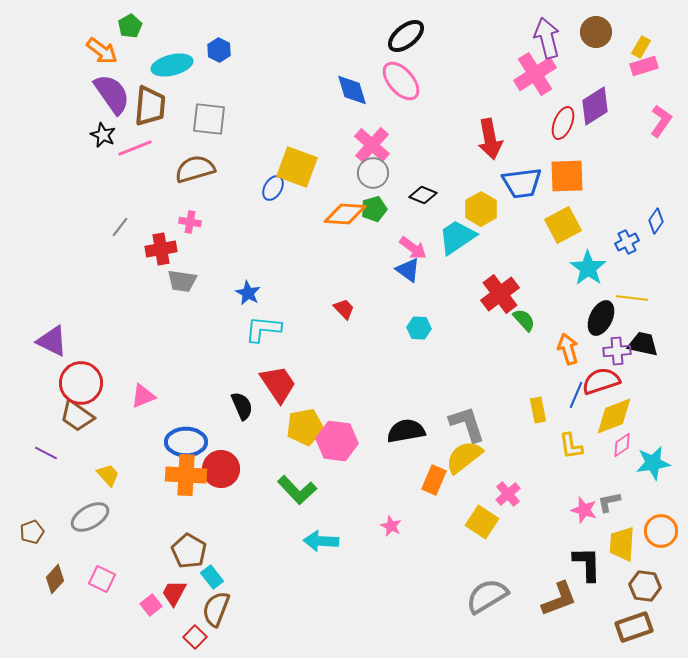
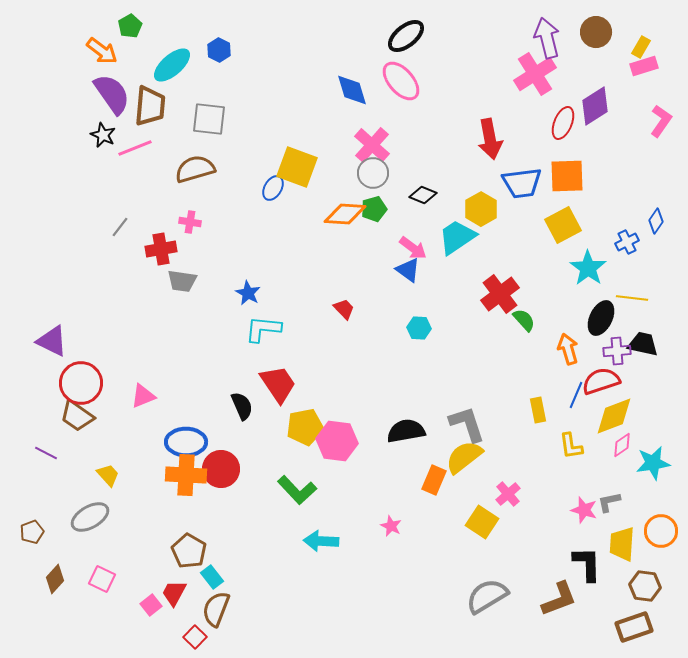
cyan ellipse at (172, 65): rotated 27 degrees counterclockwise
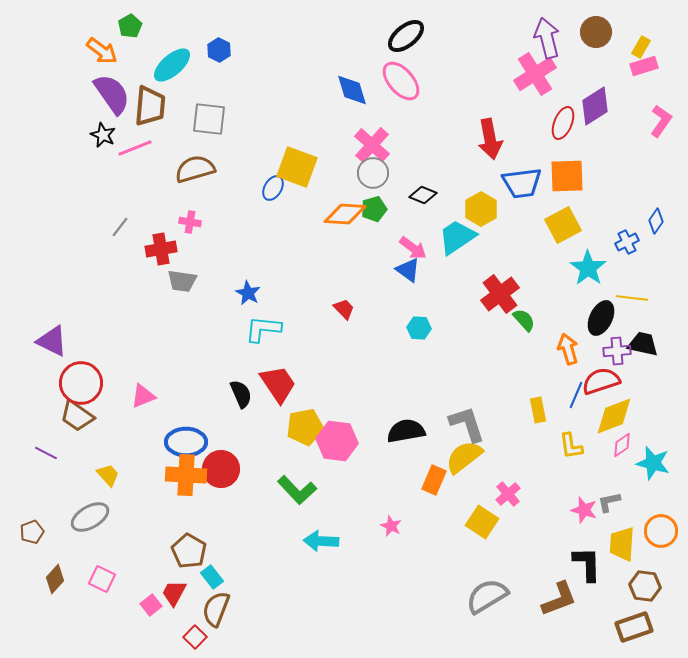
black semicircle at (242, 406): moved 1 px left, 12 px up
cyan star at (653, 463): rotated 24 degrees clockwise
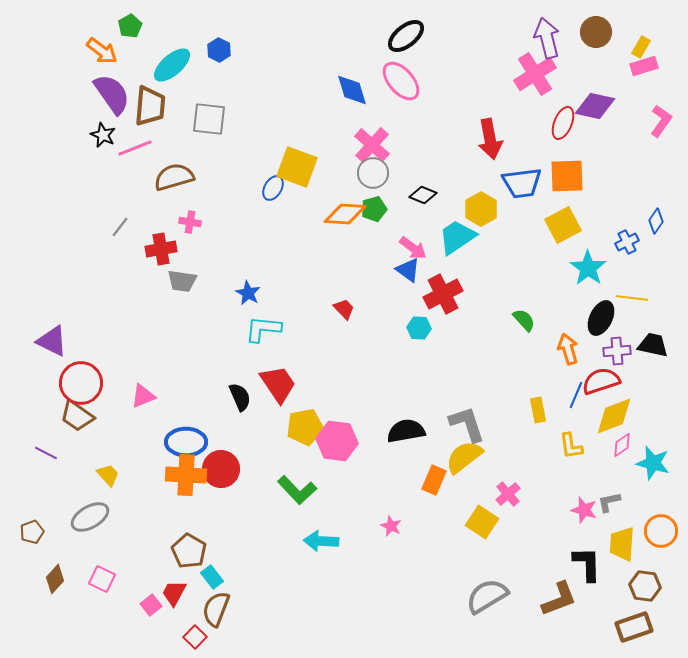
purple diamond at (595, 106): rotated 45 degrees clockwise
brown semicircle at (195, 169): moved 21 px left, 8 px down
red cross at (500, 294): moved 57 px left; rotated 9 degrees clockwise
black trapezoid at (643, 344): moved 10 px right, 1 px down
black semicircle at (241, 394): moved 1 px left, 3 px down
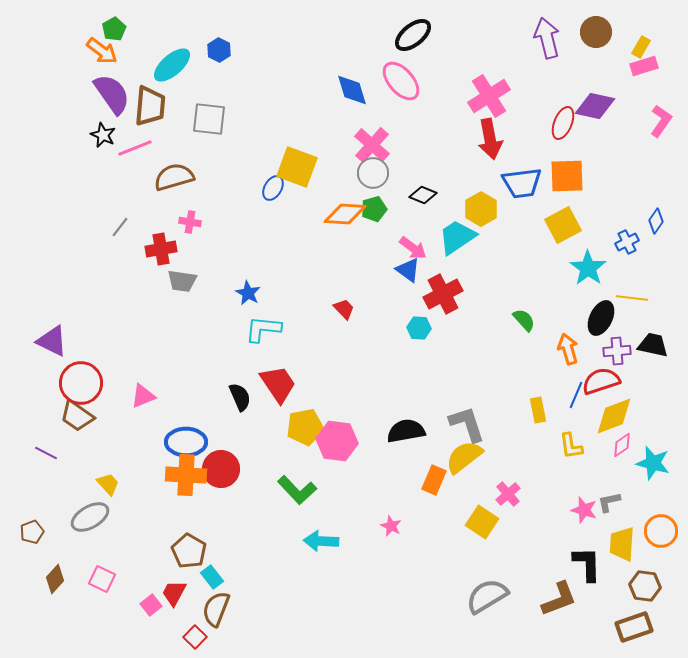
green pentagon at (130, 26): moved 16 px left, 3 px down
black ellipse at (406, 36): moved 7 px right, 1 px up
pink cross at (535, 74): moved 46 px left, 22 px down
yellow trapezoid at (108, 475): moved 9 px down
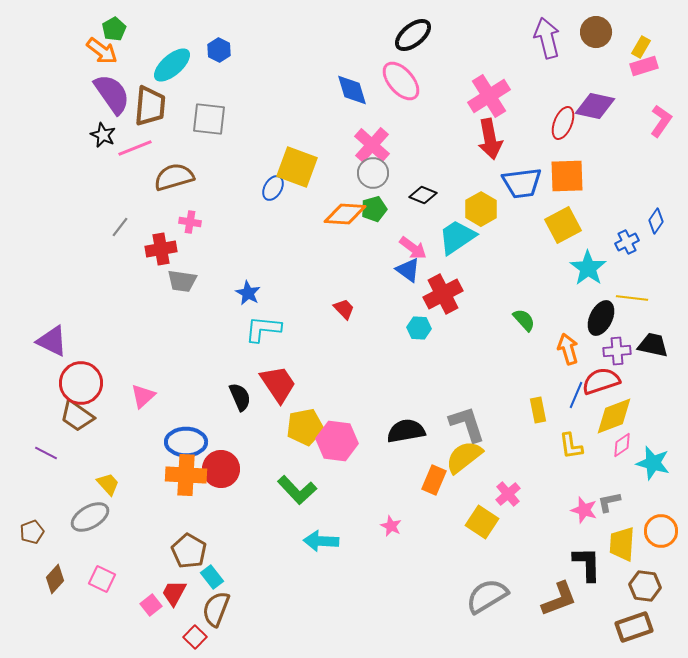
pink triangle at (143, 396): rotated 20 degrees counterclockwise
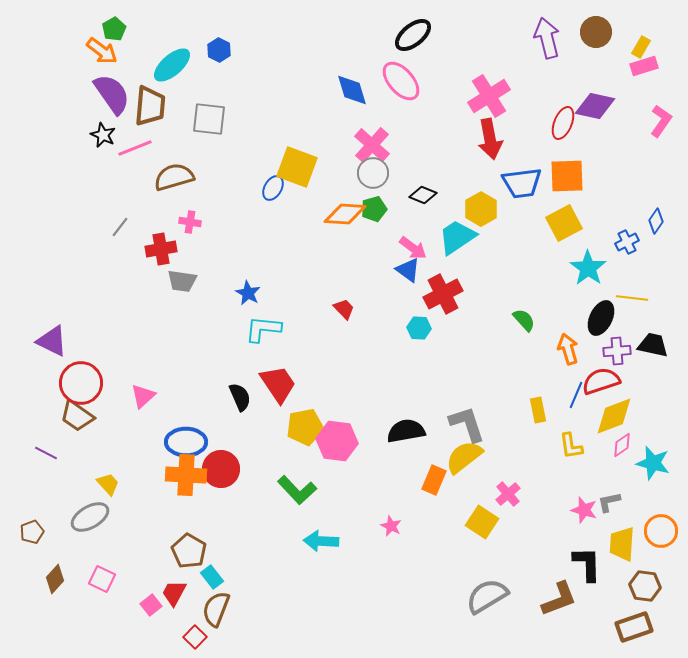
yellow square at (563, 225): moved 1 px right, 2 px up
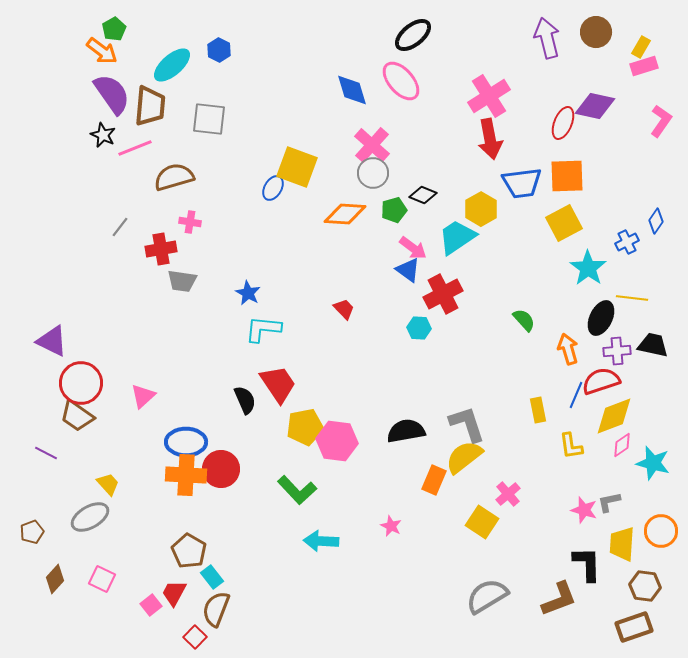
green pentagon at (374, 209): moved 20 px right, 1 px down
black semicircle at (240, 397): moved 5 px right, 3 px down
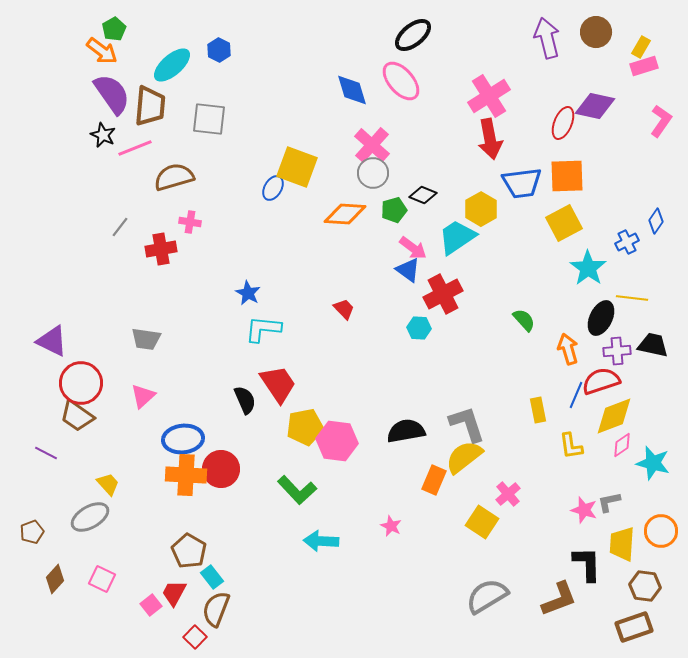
gray trapezoid at (182, 281): moved 36 px left, 58 px down
blue ellipse at (186, 442): moved 3 px left, 3 px up; rotated 6 degrees counterclockwise
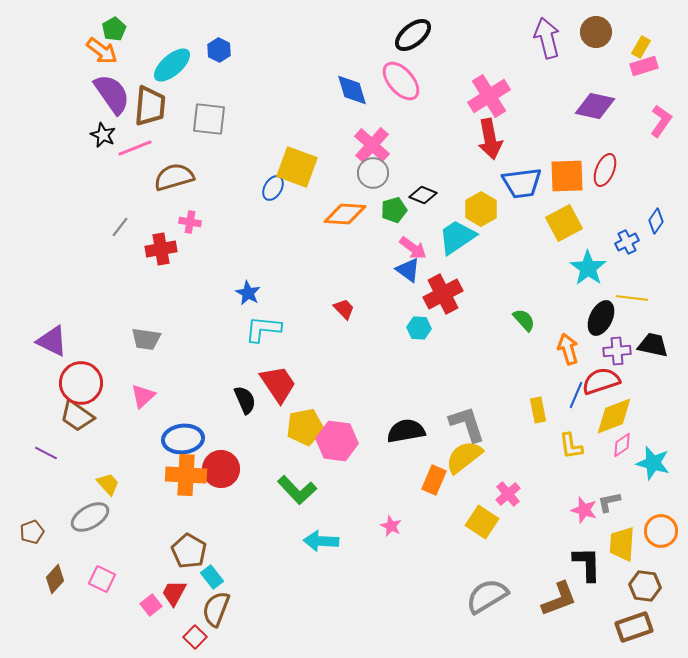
red ellipse at (563, 123): moved 42 px right, 47 px down
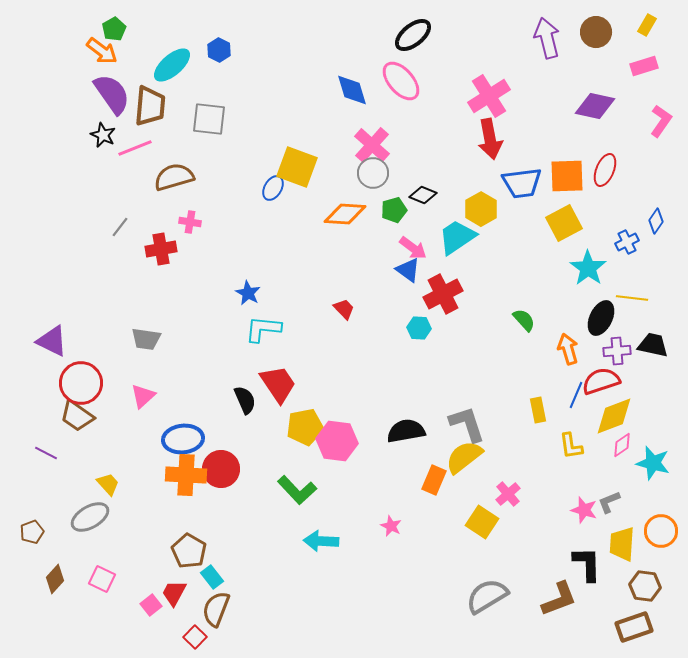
yellow rectangle at (641, 47): moved 6 px right, 22 px up
gray L-shape at (609, 502): rotated 10 degrees counterclockwise
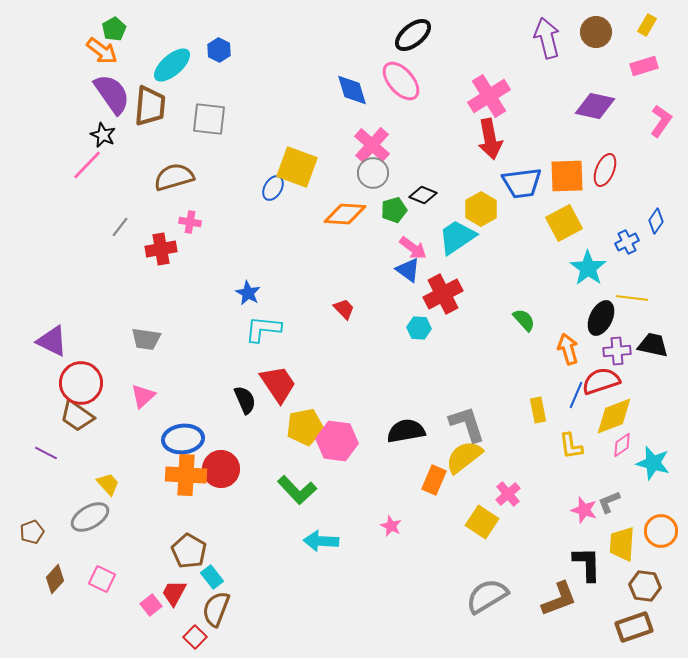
pink line at (135, 148): moved 48 px left, 17 px down; rotated 24 degrees counterclockwise
